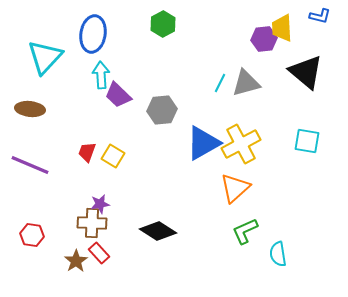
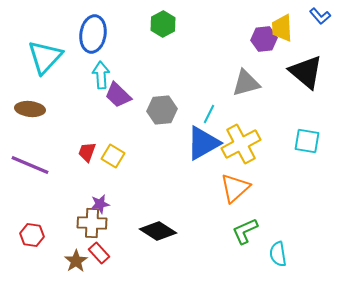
blue L-shape: rotated 35 degrees clockwise
cyan line: moved 11 px left, 31 px down
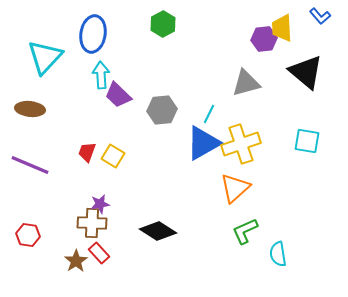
yellow cross: rotated 9 degrees clockwise
red hexagon: moved 4 px left
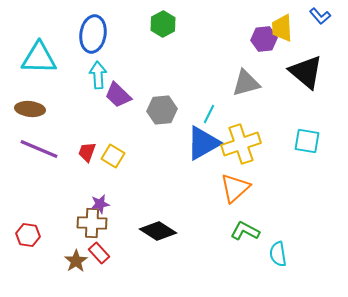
cyan triangle: moved 6 px left, 1 px down; rotated 48 degrees clockwise
cyan arrow: moved 3 px left
purple line: moved 9 px right, 16 px up
green L-shape: rotated 52 degrees clockwise
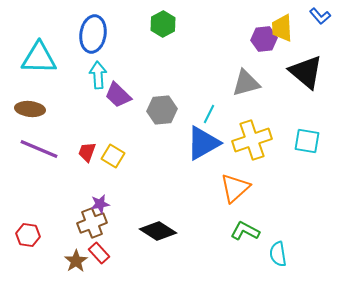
yellow cross: moved 11 px right, 4 px up
brown cross: rotated 24 degrees counterclockwise
